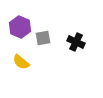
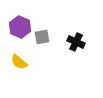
gray square: moved 1 px left, 1 px up
yellow semicircle: moved 2 px left
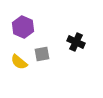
purple hexagon: moved 3 px right
gray square: moved 17 px down
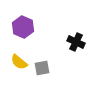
gray square: moved 14 px down
